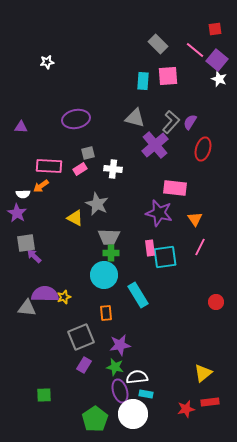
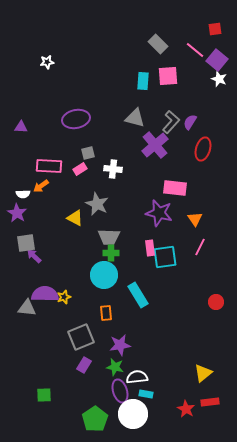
red star at (186, 409): rotated 30 degrees counterclockwise
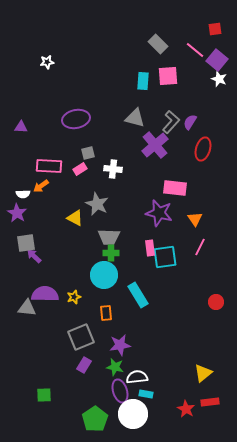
yellow star at (64, 297): moved 10 px right
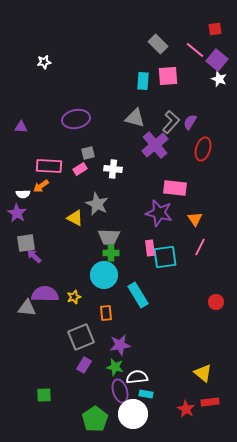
white star at (47, 62): moved 3 px left
yellow triangle at (203, 373): rotated 42 degrees counterclockwise
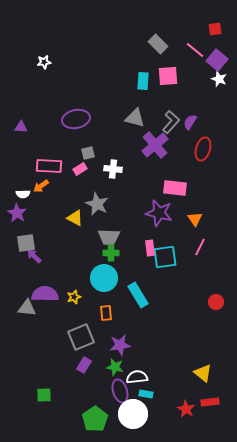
cyan circle at (104, 275): moved 3 px down
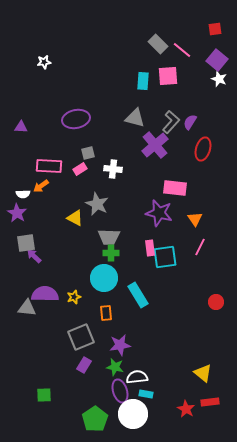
pink line at (195, 50): moved 13 px left
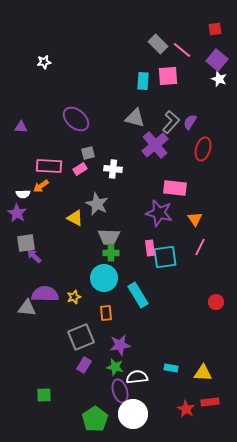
purple ellipse at (76, 119): rotated 52 degrees clockwise
yellow triangle at (203, 373): rotated 36 degrees counterclockwise
cyan rectangle at (146, 394): moved 25 px right, 26 px up
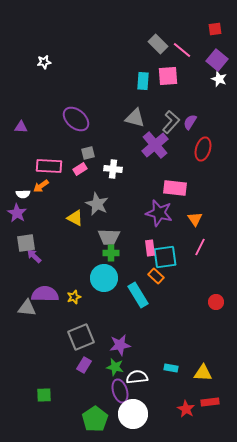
orange rectangle at (106, 313): moved 50 px right, 37 px up; rotated 42 degrees counterclockwise
